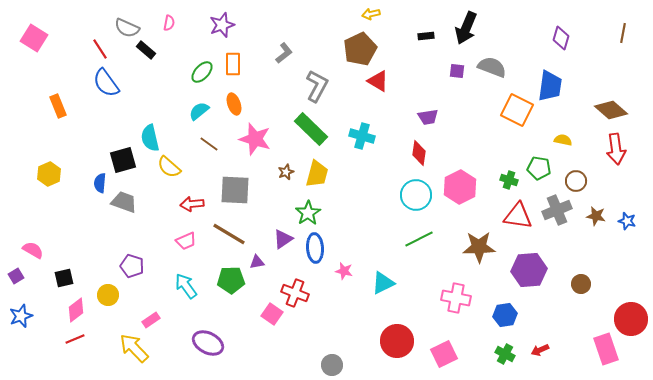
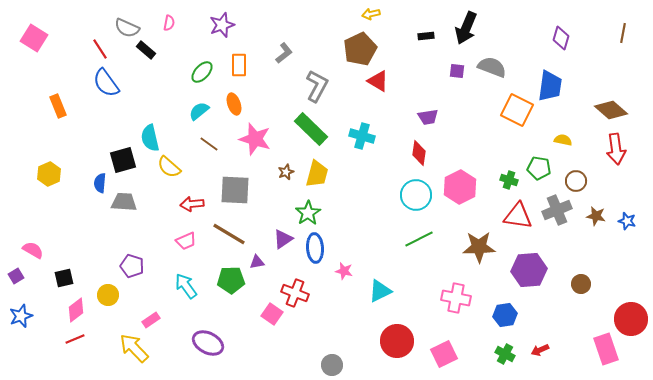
orange rectangle at (233, 64): moved 6 px right, 1 px down
gray trapezoid at (124, 202): rotated 16 degrees counterclockwise
cyan triangle at (383, 283): moved 3 px left, 8 px down
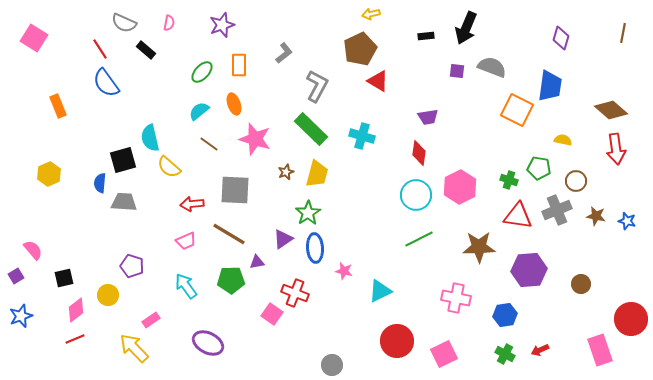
gray semicircle at (127, 28): moved 3 px left, 5 px up
pink semicircle at (33, 250): rotated 20 degrees clockwise
pink rectangle at (606, 349): moved 6 px left, 1 px down
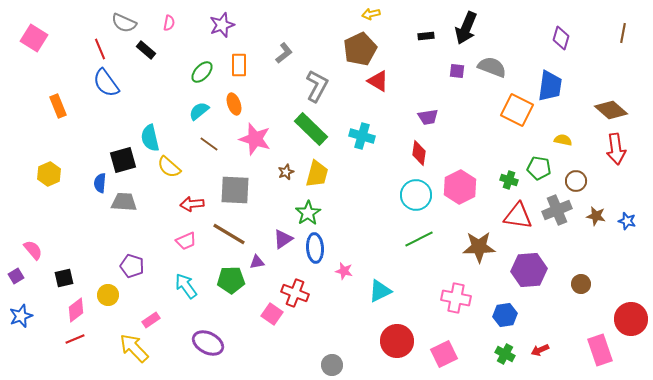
red line at (100, 49): rotated 10 degrees clockwise
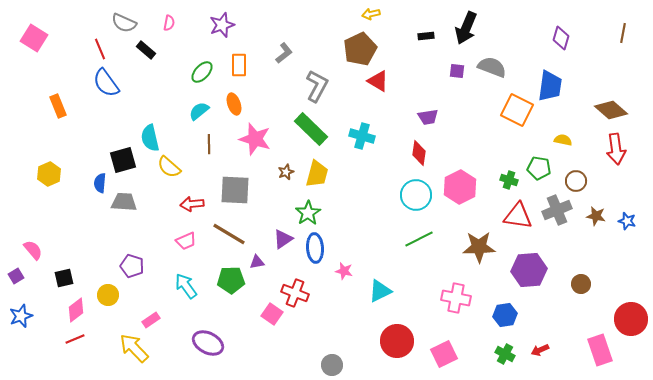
brown line at (209, 144): rotated 54 degrees clockwise
